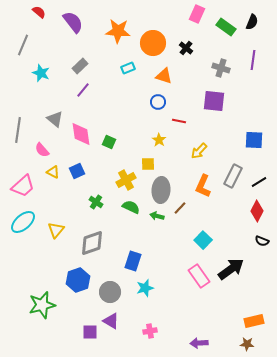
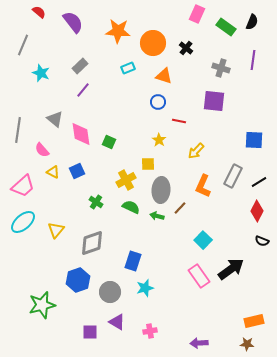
yellow arrow at (199, 151): moved 3 px left
purple triangle at (111, 321): moved 6 px right, 1 px down
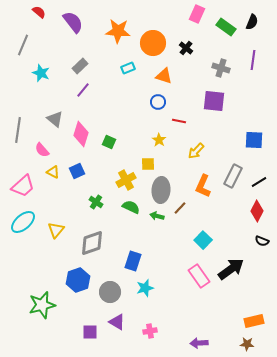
pink diamond at (81, 134): rotated 25 degrees clockwise
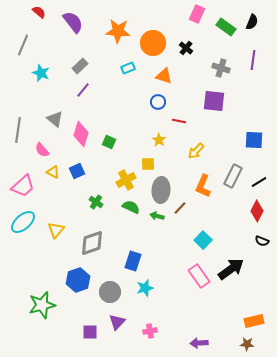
purple triangle at (117, 322): rotated 42 degrees clockwise
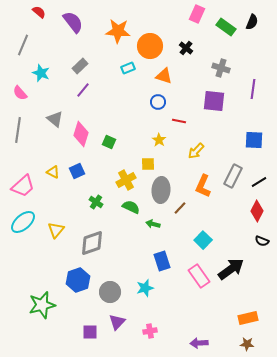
orange circle at (153, 43): moved 3 px left, 3 px down
purple line at (253, 60): moved 29 px down
pink semicircle at (42, 150): moved 22 px left, 57 px up
green arrow at (157, 216): moved 4 px left, 8 px down
blue rectangle at (133, 261): moved 29 px right; rotated 36 degrees counterclockwise
orange rectangle at (254, 321): moved 6 px left, 3 px up
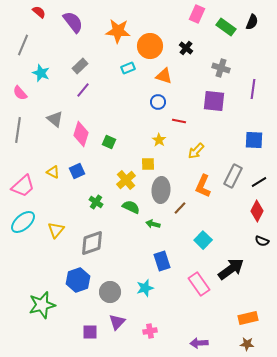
yellow cross at (126, 180): rotated 12 degrees counterclockwise
pink rectangle at (199, 276): moved 8 px down
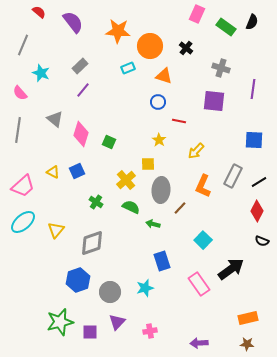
green star at (42, 305): moved 18 px right, 17 px down
